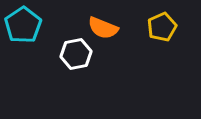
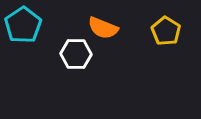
yellow pentagon: moved 4 px right, 4 px down; rotated 16 degrees counterclockwise
white hexagon: rotated 12 degrees clockwise
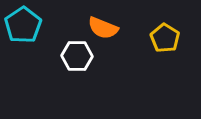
yellow pentagon: moved 1 px left, 7 px down
white hexagon: moved 1 px right, 2 px down
